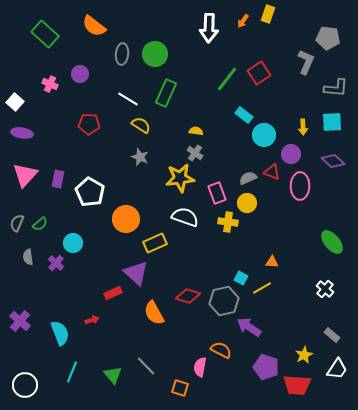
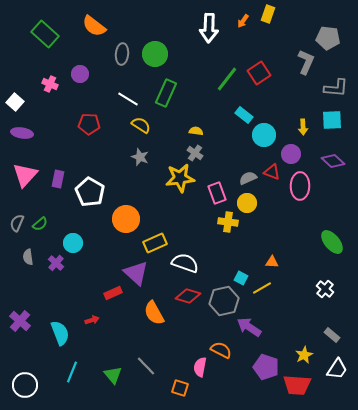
cyan square at (332, 122): moved 2 px up
white semicircle at (185, 217): moved 46 px down
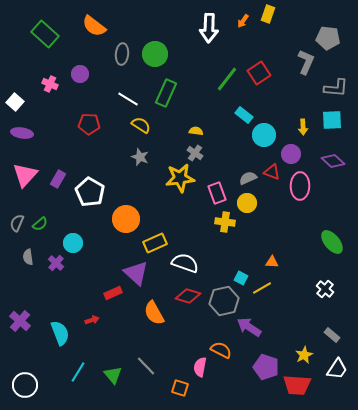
purple rectangle at (58, 179): rotated 18 degrees clockwise
yellow cross at (228, 222): moved 3 px left
cyan line at (72, 372): moved 6 px right; rotated 10 degrees clockwise
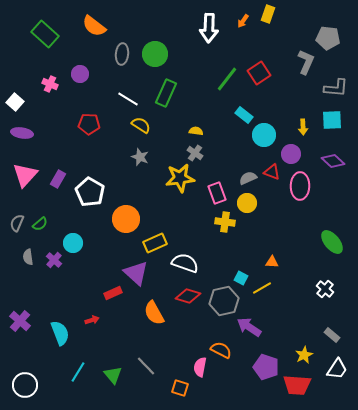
purple cross at (56, 263): moved 2 px left, 3 px up
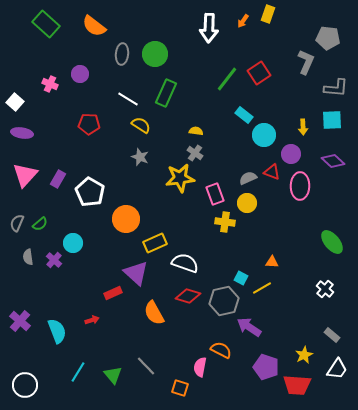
green rectangle at (45, 34): moved 1 px right, 10 px up
pink rectangle at (217, 193): moved 2 px left, 1 px down
cyan semicircle at (60, 333): moved 3 px left, 2 px up
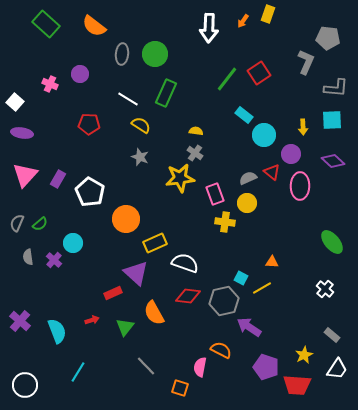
red triangle at (272, 172): rotated 18 degrees clockwise
red diamond at (188, 296): rotated 10 degrees counterclockwise
green triangle at (113, 375): moved 12 px right, 48 px up; rotated 18 degrees clockwise
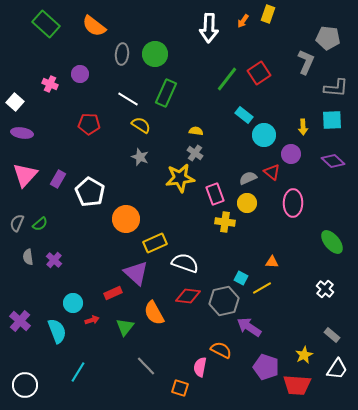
pink ellipse at (300, 186): moved 7 px left, 17 px down
cyan circle at (73, 243): moved 60 px down
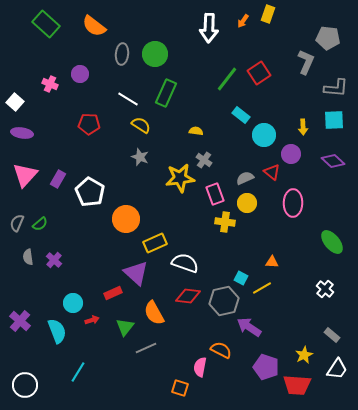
cyan rectangle at (244, 115): moved 3 px left
cyan square at (332, 120): moved 2 px right
gray cross at (195, 153): moved 9 px right, 7 px down
gray semicircle at (248, 178): moved 3 px left
gray line at (146, 366): moved 18 px up; rotated 70 degrees counterclockwise
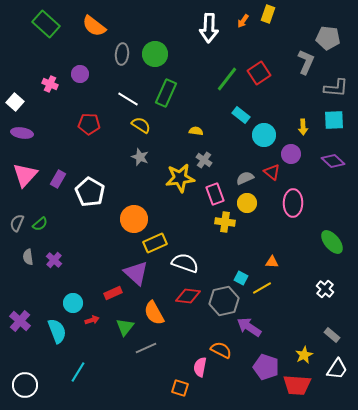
orange circle at (126, 219): moved 8 px right
